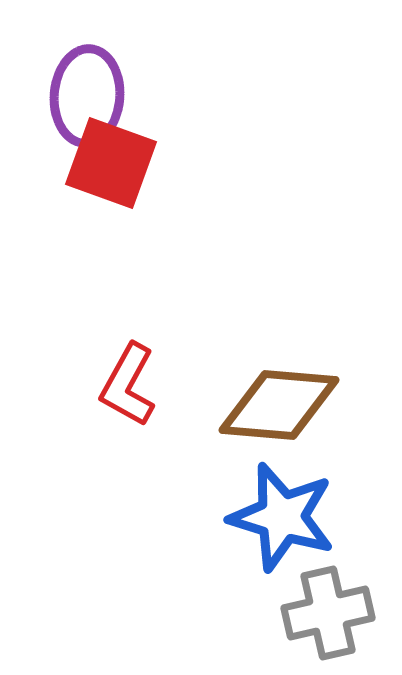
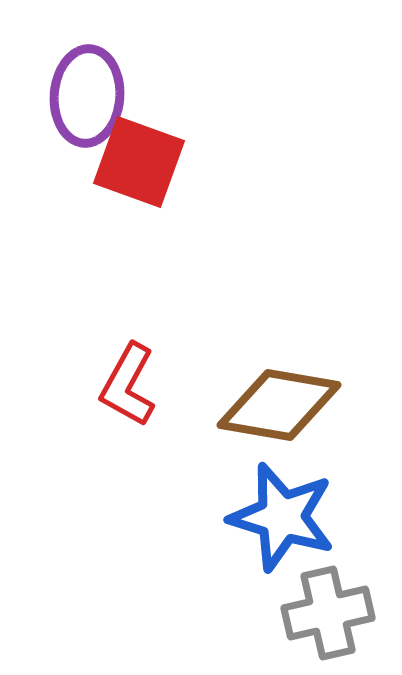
red square: moved 28 px right, 1 px up
brown diamond: rotated 5 degrees clockwise
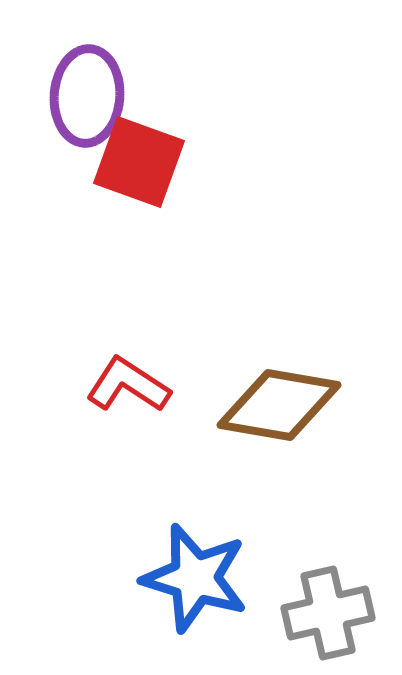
red L-shape: rotated 94 degrees clockwise
blue star: moved 87 px left, 61 px down
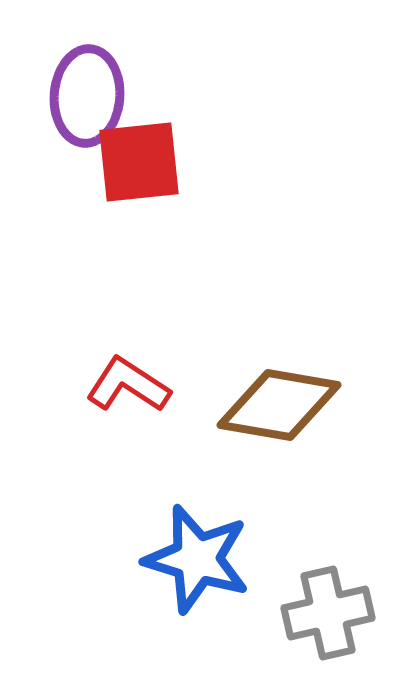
red square: rotated 26 degrees counterclockwise
blue star: moved 2 px right, 19 px up
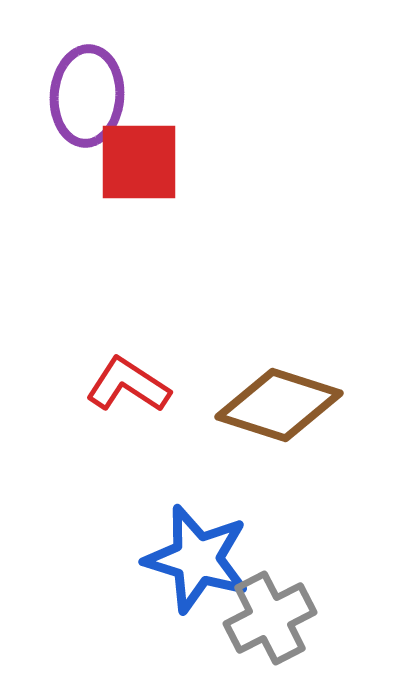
red square: rotated 6 degrees clockwise
brown diamond: rotated 8 degrees clockwise
gray cross: moved 58 px left, 5 px down; rotated 14 degrees counterclockwise
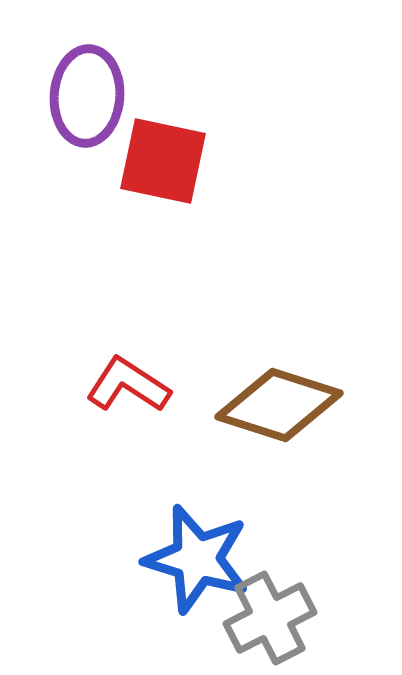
red square: moved 24 px right, 1 px up; rotated 12 degrees clockwise
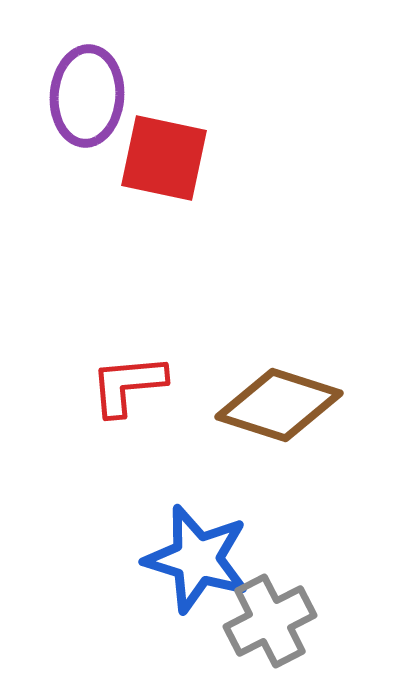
red square: moved 1 px right, 3 px up
red L-shape: rotated 38 degrees counterclockwise
gray cross: moved 3 px down
